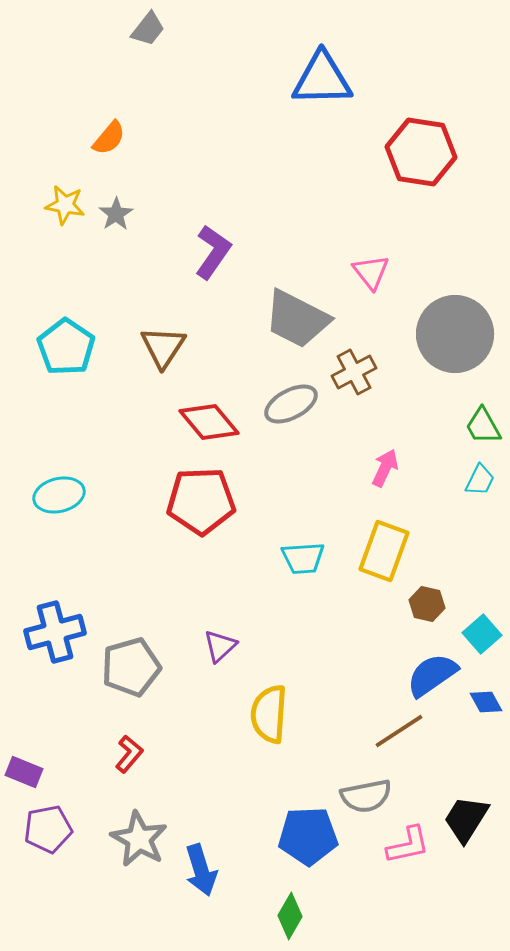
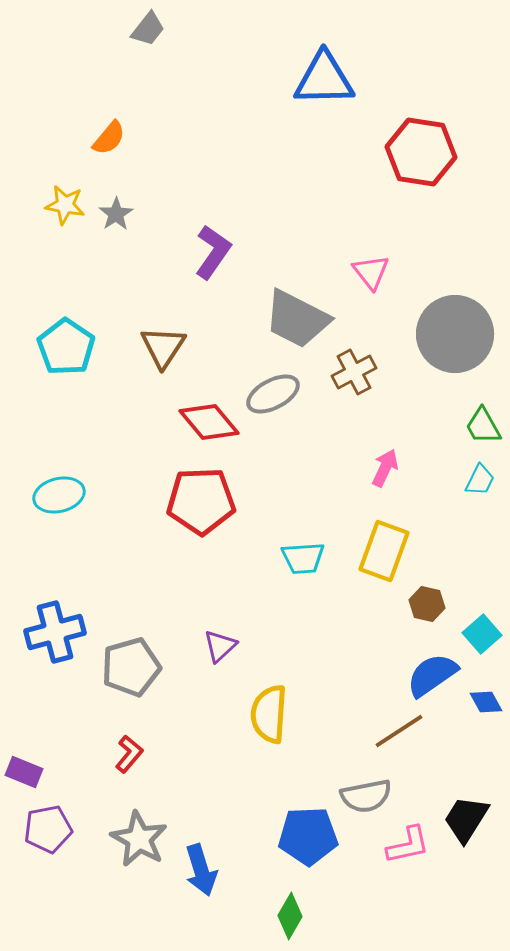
blue triangle at (322, 79): moved 2 px right
gray ellipse at (291, 404): moved 18 px left, 10 px up
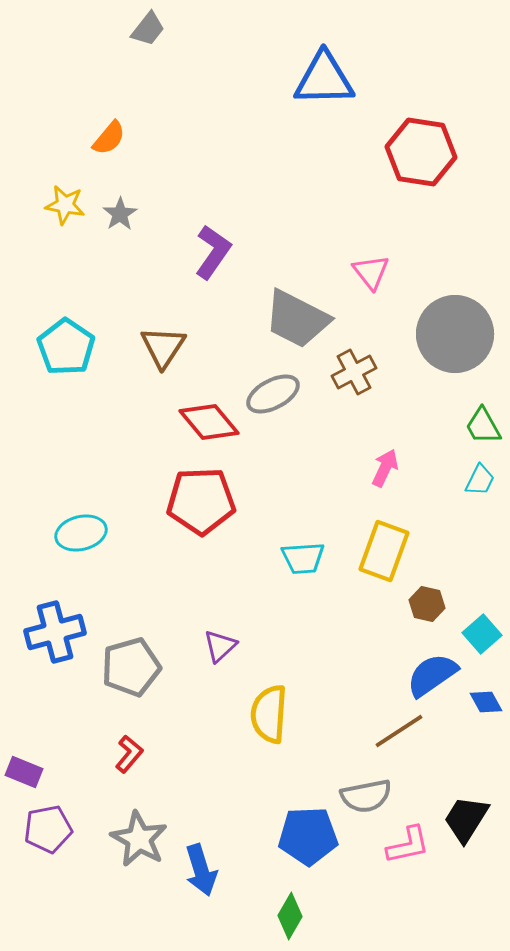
gray star at (116, 214): moved 4 px right
cyan ellipse at (59, 495): moved 22 px right, 38 px down
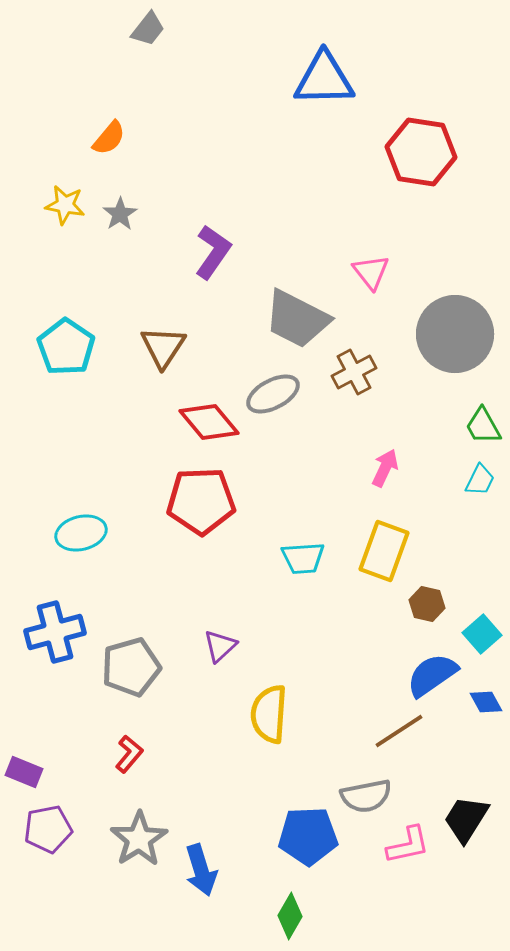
gray star at (139, 839): rotated 10 degrees clockwise
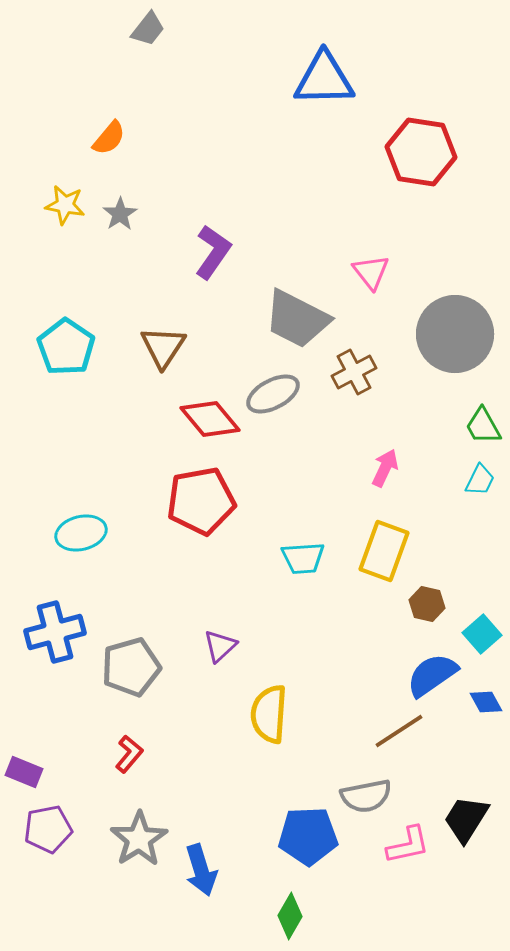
red diamond at (209, 422): moved 1 px right, 3 px up
red pentagon at (201, 501): rotated 8 degrees counterclockwise
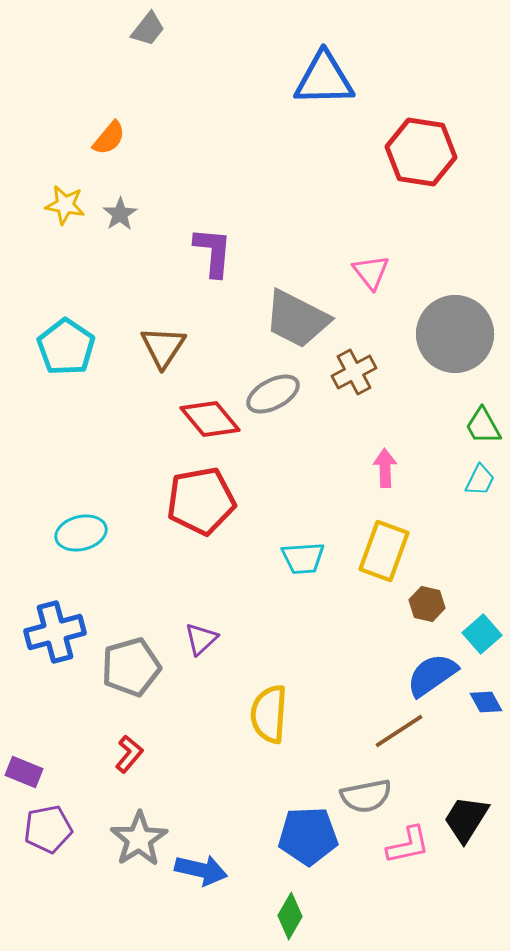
purple L-shape at (213, 252): rotated 30 degrees counterclockwise
pink arrow at (385, 468): rotated 27 degrees counterclockwise
purple triangle at (220, 646): moved 19 px left, 7 px up
blue arrow at (201, 870): rotated 60 degrees counterclockwise
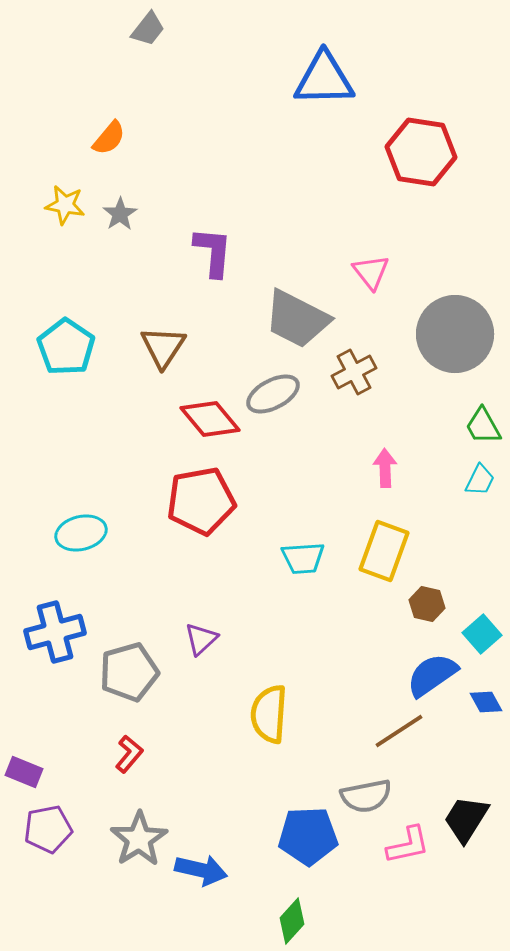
gray pentagon at (131, 667): moved 2 px left, 5 px down
green diamond at (290, 916): moved 2 px right, 5 px down; rotated 12 degrees clockwise
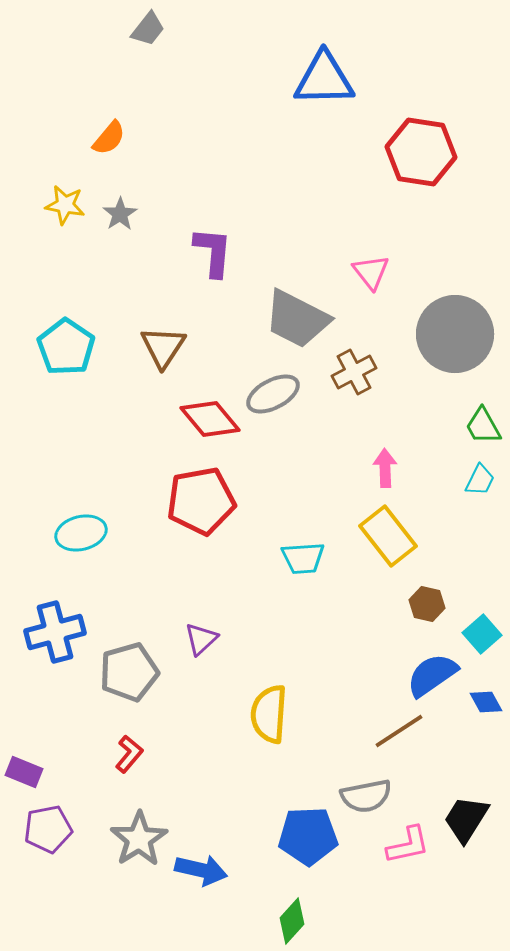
yellow rectangle at (384, 551): moved 4 px right, 15 px up; rotated 58 degrees counterclockwise
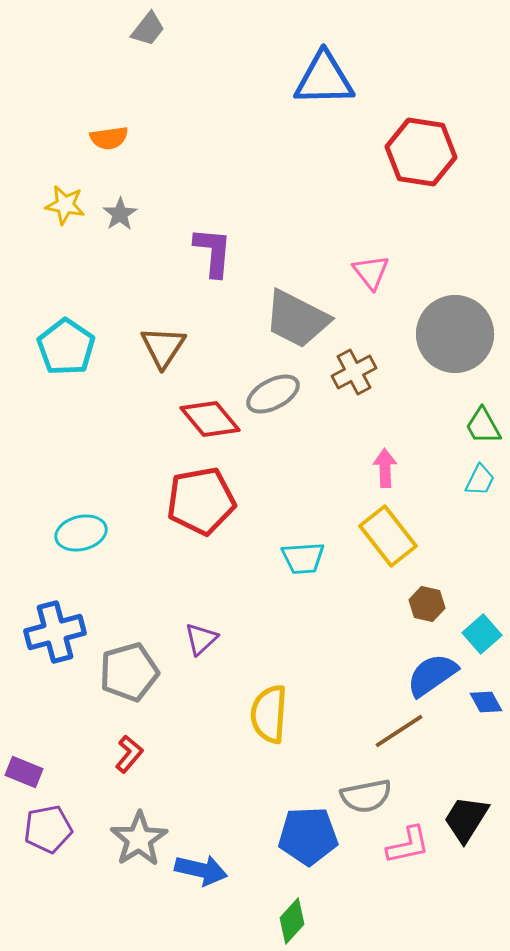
orange semicircle at (109, 138): rotated 42 degrees clockwise
